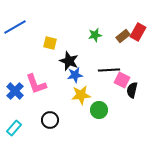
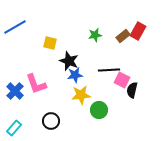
red rectangle: moved 1 px up
black circle: moved 1 px right, 1 px down
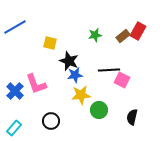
black semicircle: moved 27 px down
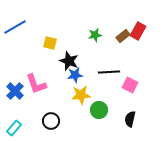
black line: moved 2 px down
pink square: moved 8 px right, 5 px down
black semicircle: moved 2 px left, 2 px down
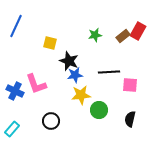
blue line: moved 1 px right, 1 px up; rotated 35 degrees counterclockwise
pink square: rotated 21 degrees counterclockwise
blue cross: rotated 18 degrees counterclockwise
cyan rectangle: moved 2 px left, 1 px down
